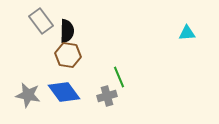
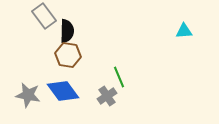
gray rectangle: moved 3 px right, 5 px up
cyan triangle: moved 3 px left, 2 px up
blue diamond: moved 1 px left, 1 px up
gray cross: rotated 18 degrees counterclockwise
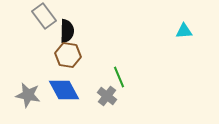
blue diamond: moved 1 px right, 1 px up; rotated 8 degrees clockwise
gray cross: rotated 18 degrees counterclockwise
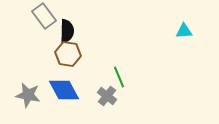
brown hexagon: moved 1 px up
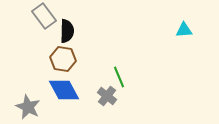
cyan triangle: moved 1 px up
brown hexagon: moved 5 px left, 5 px down
gray star: moved 12 px down; rotated 15 degrees clockwise
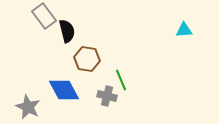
black semicircle: rotated 15 degrees counterclockwise
brown hexagon: moved 24 px right
green line: moved 2 px right, 3 px down
gray cross: rotated 24 degrees counterclockwise
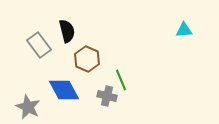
gray rectangle: moved 5 px left, 29 px down
brown hexagon: rotated 15 degrees clockwise
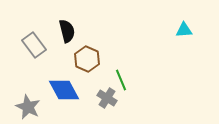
gray rectangle: moved 5 px left
gray cross: moved 2 px down; rotated 18 degrees clockwise
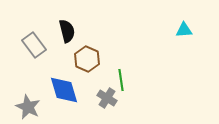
green line: rotated 15 degrees clockwise
blue diamond: rotated 12 degrees clockwise
